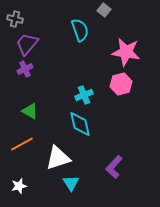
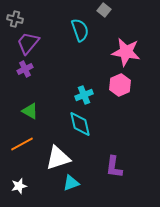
purple trapezoid: moved 1 px right, 1 px up
pink hexagon: moved 1 px left, 1 px down; rotated 10 degrees counterclockwise
purple L-shape: rotated 35 degrees counterclockwise
cyan triangle: rotated 42 degrees clockwise
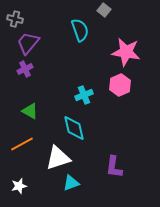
cyan diamond: moved 6 px left, 4 px down
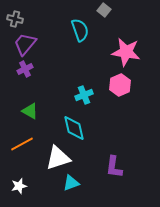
purple trapezoid: moved 3 px left, 1 px down
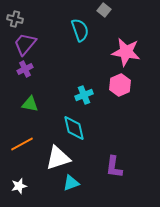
green triangle: moved 7 px up; rotated 18 degrees counterclockwise
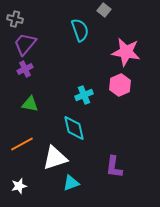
white triangle: moved 3 px left
